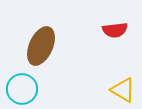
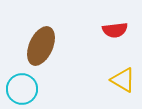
yellow triangle: moved 10 px up
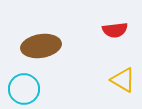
brown ellipse: rotated 57 degrees clockwise
cyan circle: moved 2 px right
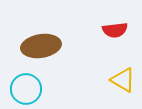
cyan circle: moved 2 px right
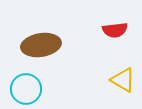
brown ellipse: moved 1 px up
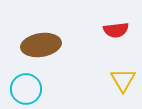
red semicircle: moved 1 px right
yellow triangle: rotated 28 degrees clockwise
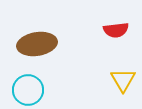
brown ellipse: moved 4 px left, 1 px up
cyan circle: moved 2 px right, 1 px down
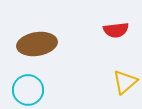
yellow triangle: moved 2 px right, 2 px down; rotated 20 degrees clockwise
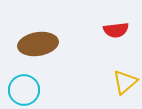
brown ellipse: moved 1 px right
cyan circle: moved 4 px left
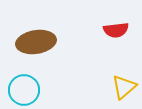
brown ellipse: moved 2 px left, 2 px up
yellow triangle: moved 1 px left, 5 px down
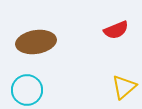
red semicircle: rotated 15 degrees counterclockwise
cyan circle: moved 3 px right
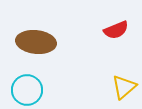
brown ellipse: rotated 15 degrees clockwise
